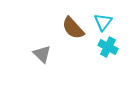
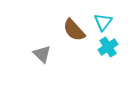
brown semicircle: moved 1 px right, 2 px down
cyan cross: rotated 30 degrees clockwise
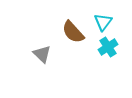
brown semicircle: moved 1 px left, 2 px down
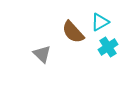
cyan triangle: moved 3 px left; rotated 24 degrees clockwise
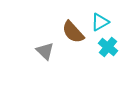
cyan cross: rotated 18 degrees counterclockwise
gray triangle: moved 3 px right, 3 px up
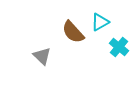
cyan cross: moved 11 px right
gray triangle: moved 3 px left, 5 px down
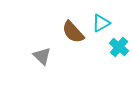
cyan triangle: moved 1 px right, 1 px down
